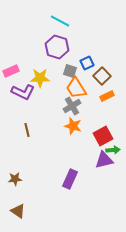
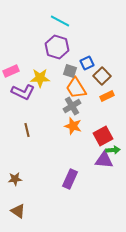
purple triangle: rotated 18 degrees clockwise
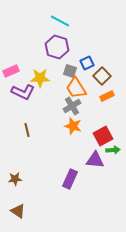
purple triangle: moved 9 px left
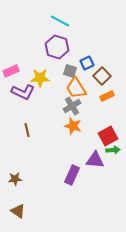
red square: moved 5 px right
purple rectangle: moved 2 px right, 4 px up
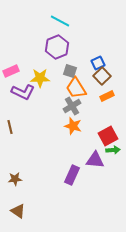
purple hexagon: rotated 20 degrees clockwise
blue square: moved 11 px right
brown line: moved 17 px left, 3 px up
